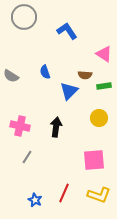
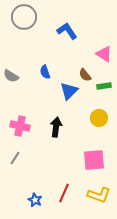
brown semicircle: rotated 48 degrees clockwise
gray line: moved 12 px left, 1 px down
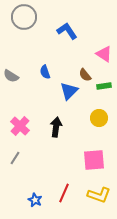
pink cross: rotated 30 degrees clockwise
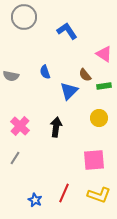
gray semicircle: rotated 21 degrees counterclockwise
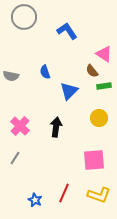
brown semicircle: moved 7 px right, 4 px up
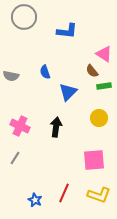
blue L-shape: rotated 130 degrees clockwise
blue triangle: moved 1 px left, 1 px down
pink cross: rotated 18 degrees counterclockwise
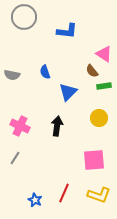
gray semicircle: moved 1 px right, 1 px up
black arrow: moved 1 px right, 1 px up
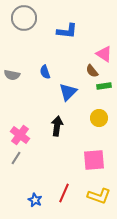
gray circle: moved 1 px down
pink cross: moved 9 px down; rotated 12 degrees clockwise
gray line: moved 1 px right
yellow L-shape: moved 1 px down
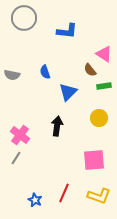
brown semicircle: moved 2 px left, 1 px up
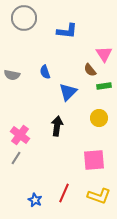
pink triangle: rotated 24 degrees clockwise
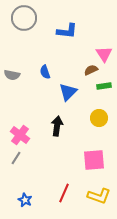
brown semicircle: moved 1 px right; rotated 104 degrees clockwise
blue star: moved 10 px left
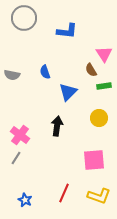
brown semicircle: rotated 96 degrees counterclockwise
